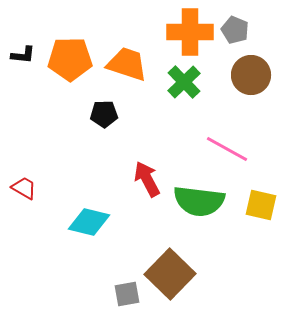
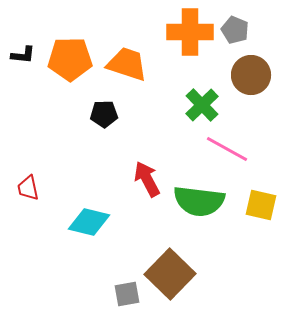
green cross: moved 18 px right, 23 px down
red trapezoid: moved 4 px right; rotated 132 degrees counterclockwise
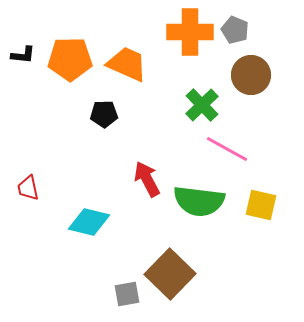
orange trapezoid: rotated 6 degrees clockwise
